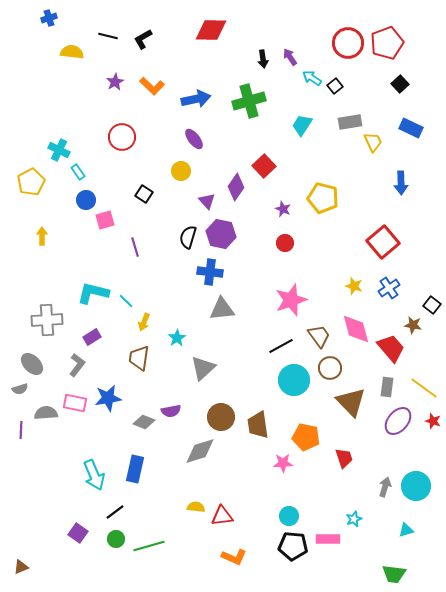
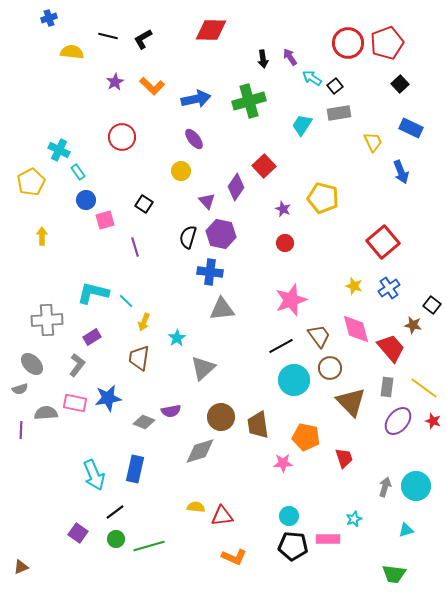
gray rectangle at (350, 122): moved 11 px left, 9 px up
blue arrow at (401, 183): moved 11 px up; rotated 20 degrees counterclockwise
black square at (144, 194): moved 10 px down
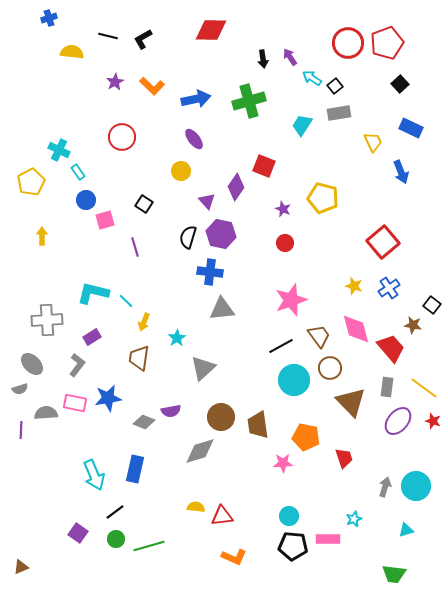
red square at (264, 166): rotated 25 degrees counterclockwise
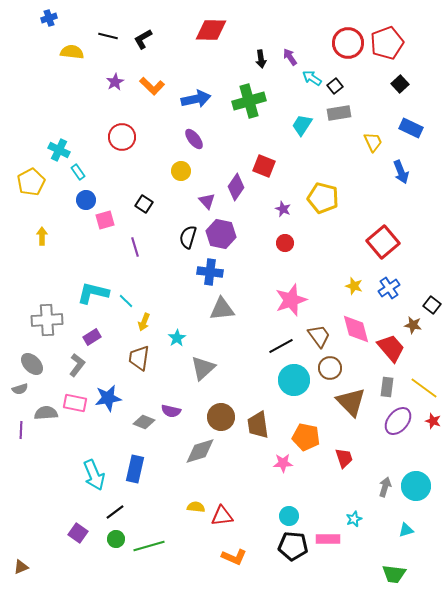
black arrow at (263, 59): moved 2 px left
purple semicircle at (171, 411): rotated 24 degrees clockwise
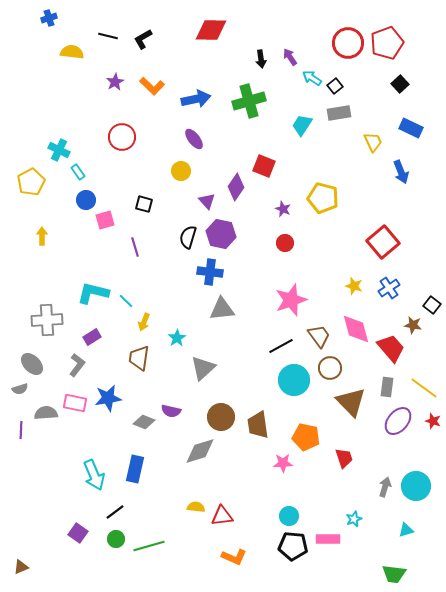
black square at (144, 204): rotated 18 degrees counterclockwise
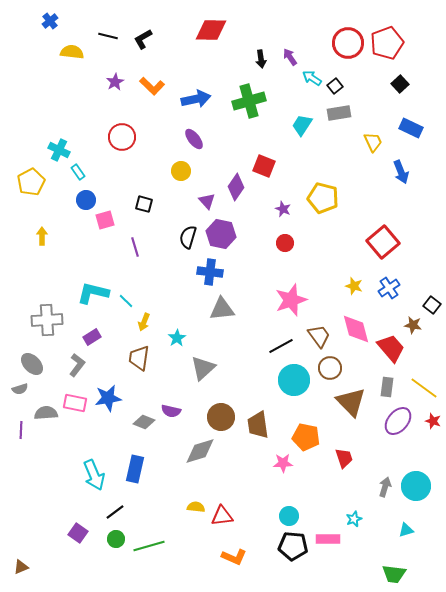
blue cross at (49, 18): moved 1 px right, 3 px down; rotated 21 degrees counterclockwise
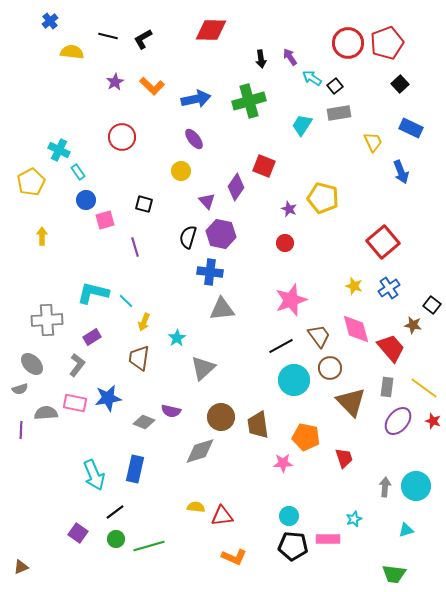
purple star at (283, 209): moved 6 px right
gray arrow at (385, 487): rotated 12 degrees counterclockwise
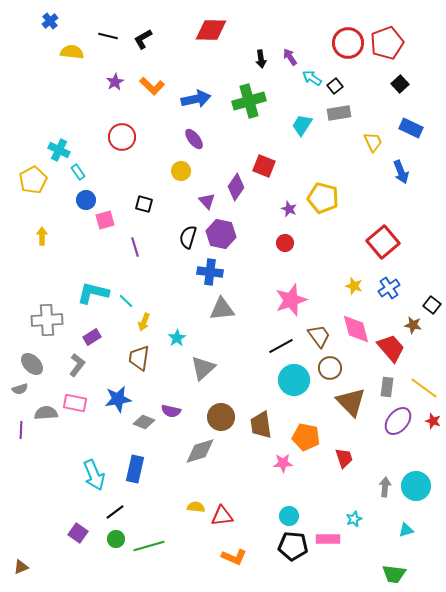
yellow pentagon at (31, 182): moved 2 px right, 2 px up
blue star at (108, 398): moved 10 px right, 1 px down
brown trapezoid at (258, 425): moved 3 px right
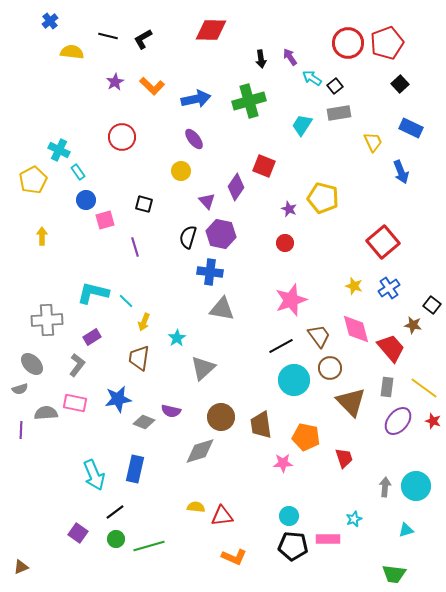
gray triangle at (222, 309): rotated 16 degrees clockwise
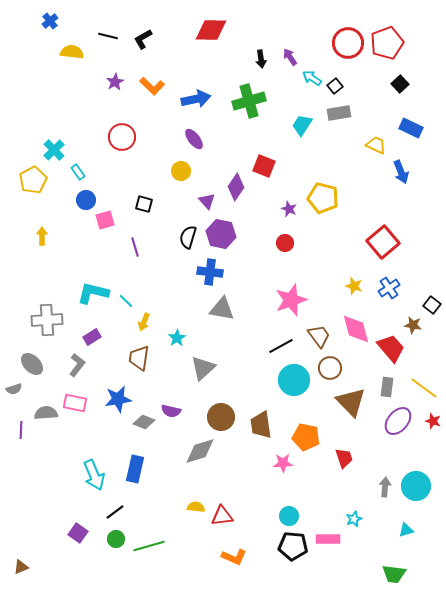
yellow trapezoid at (373, 142): moved 3 px right, 3 px down; rotated 40 degrees counterclockwise
cyan cross at (59, 150): moved 5 px left; rotated 20 degrees clockwise
gray semicircle at (20, 389): moved 6 px left
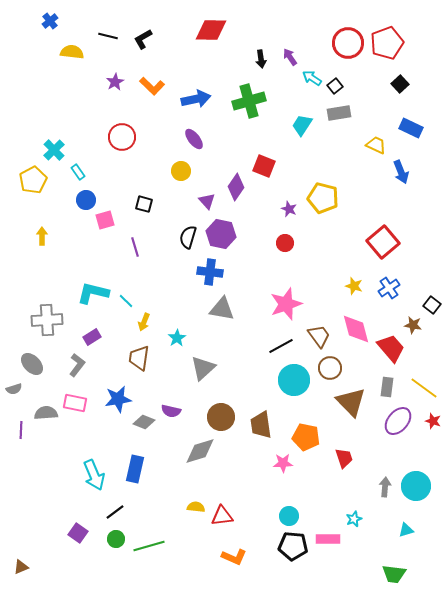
pink star at (291, 300): moved 5 px left, 4 px down
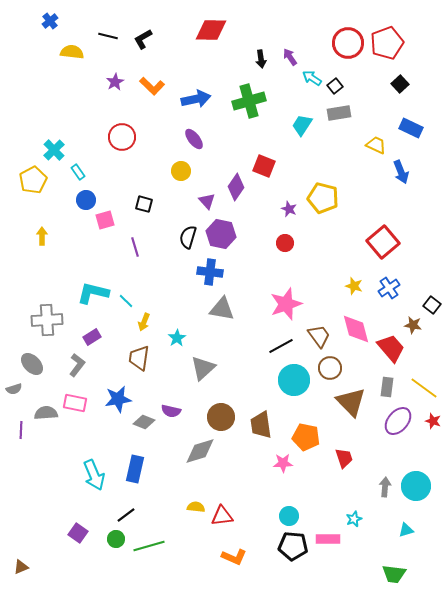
black line at (115, 512): moved 11 px right, 3 px down
